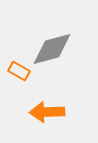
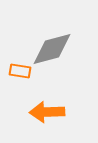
orange rectangle: moved 1 px right; rotated 20 degrees counterclockwise
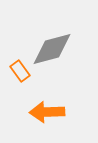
orange rectangle: rotated 45 degrees clockwise
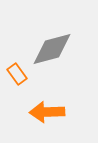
orange rectangle: moved 3 px left, 3 px down
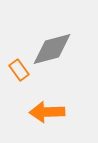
orange rectangle: moved 2 px right, 4 px up
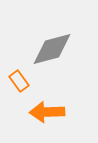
orange rectangle: moved 11 px down
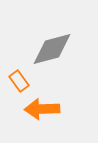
orange arrow: moved 5 px left, 3 px up
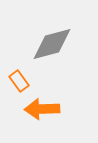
gray diamond: moved 5 px up
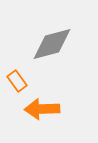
orange rectangle: moved 2 px left
